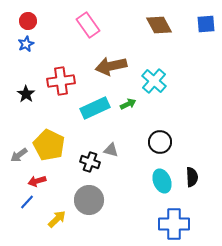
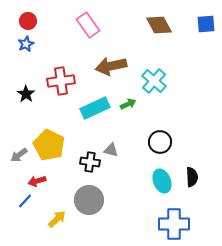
black cross: rotated 12 degrees counterclockwise
blue line: moved 2 px left, 1 px up
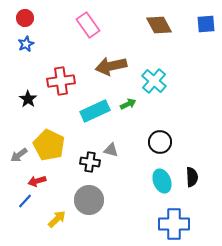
red circle: moved 3 px left, 3 px up
black star: moved 2 px right, 5 px down
cyan rectangle: moved 3 px down
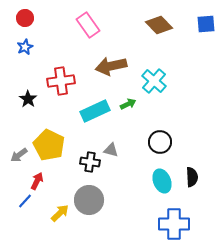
brown diamond: rotated 16 degrees counterclockwise
blue star: moved 1 px left, 3 px down
red arrow: rotated 132 degrees clockwise
yellow arrow: moved 3 px right, 6 px up
